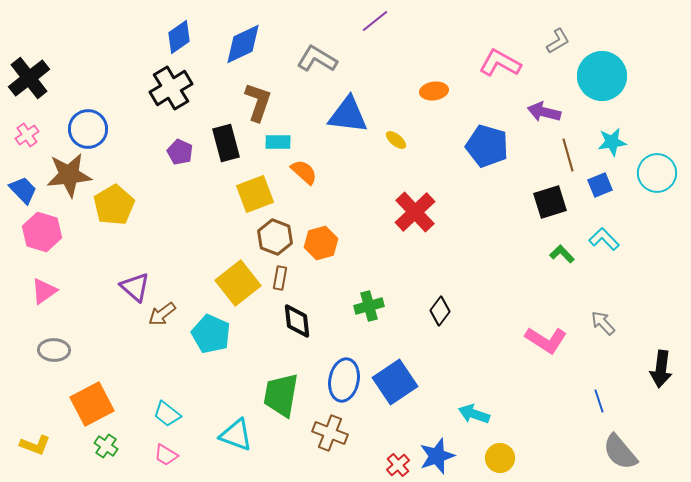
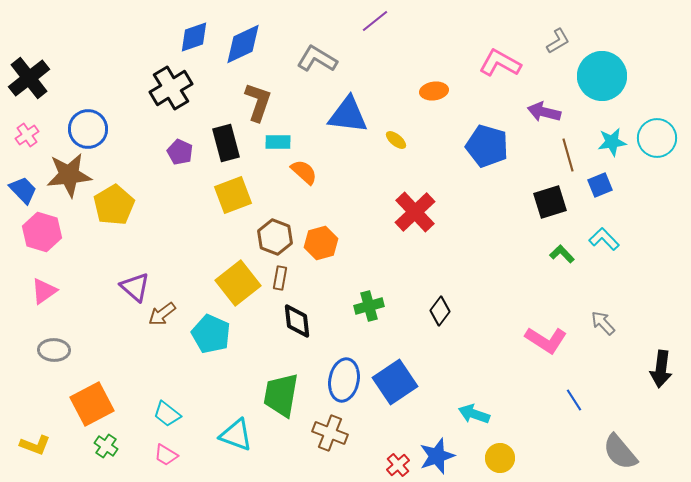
blue diamond at (179, 37): moved 15 px right; rotated 16 degrees clockwise
cyan circle at (657, 173): moved 35 px up
yellow square at (255, 194): moved 22 px left, 1 px down
blue line at (599, 401): moved 25 px left, 1 px up; rotated 15 degrees counterclockwise
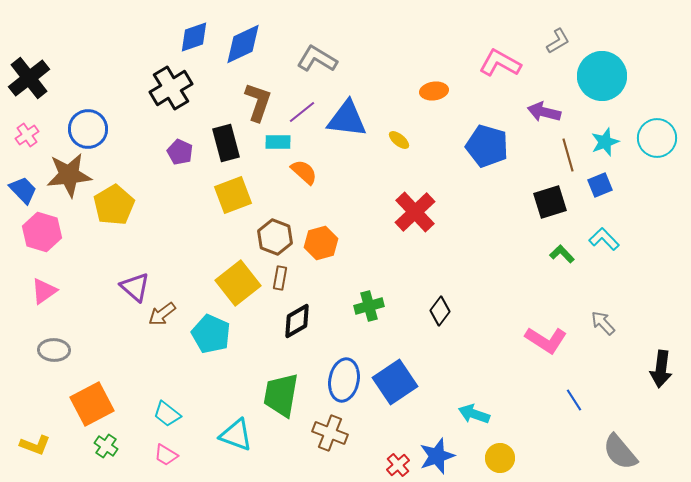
purple line at (375, 21): moved 73 px left, 91 px down
blue triangle at (348, 115): moved 1 px left, 4 px down
yellow ellipse at (396, 140): moved 3 px right
cyan star at (612, 142): moved 7 px left; rotated 12 degrees counterclockwise
black diamond at (297, 321): rotated 66 degrees clockwise
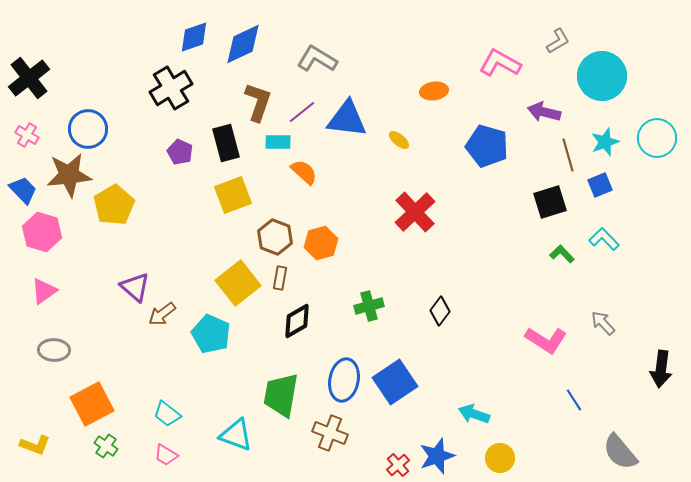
pink cross at (27, 135): rotated 25 degrees counterclockwise
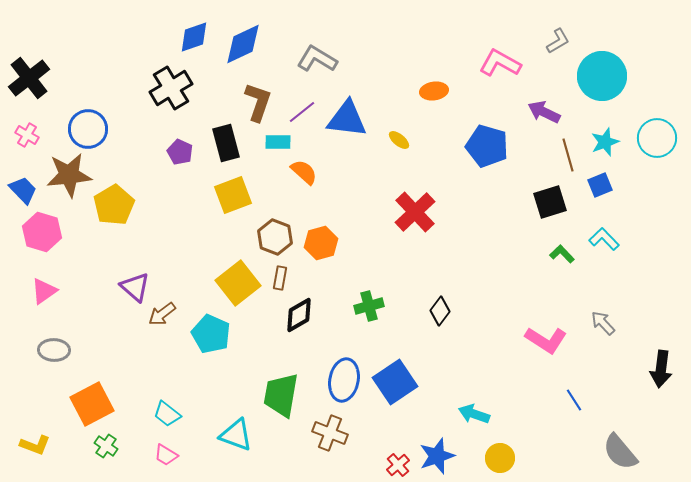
purple arrow at (544, 112): rotated 12 degrees clockwise
black diamond at (297, 321): moved 2 px right, 6 px up
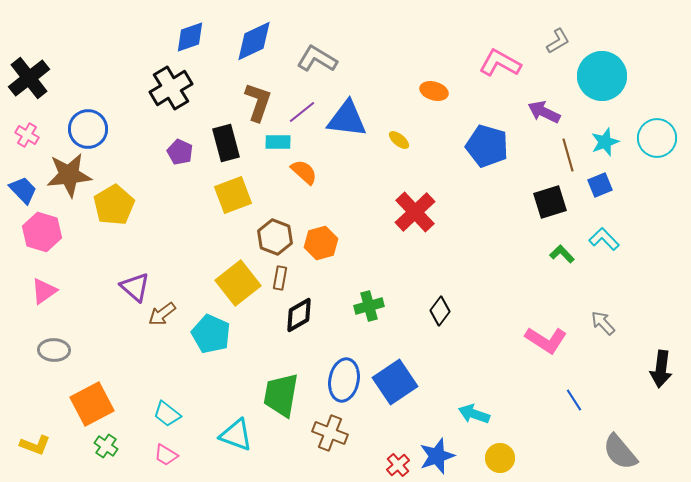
blue diamond at (194, 37): moved 4 px left
blue diamond at (243, 44): moved 11 px right, 3 px up
orange ellipse at (434, 91): rotated 24 degrees clockwise
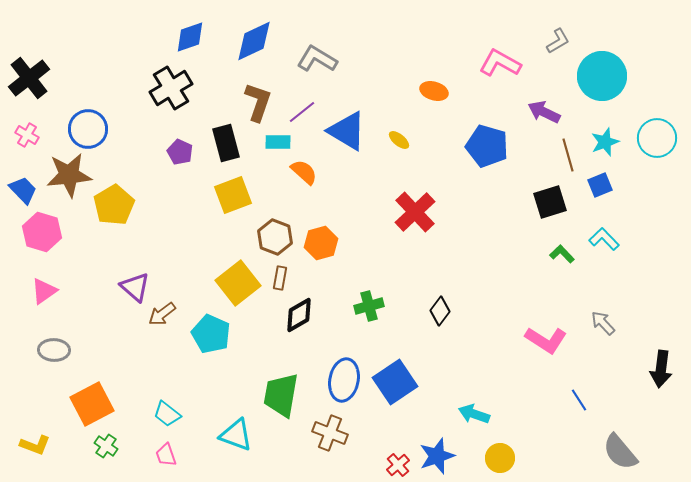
blue triangle at (347, 119): moved 12 px down; rotated 24 degrees clockwise
blue line at (574, 400): moved 5 px right
pink trapezoid at (166, 455): rotated 40 degrees clockwise
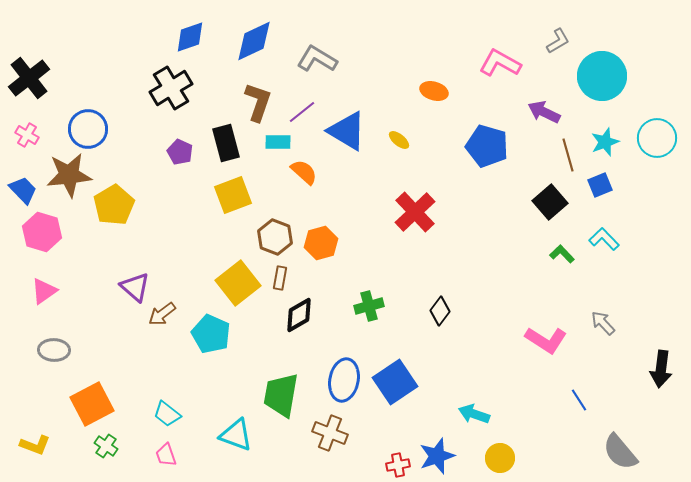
black square at (550, 202): rotated 24 degrees counterclockwise
red cross at (398, 465): rotated 30 degrees clockwise
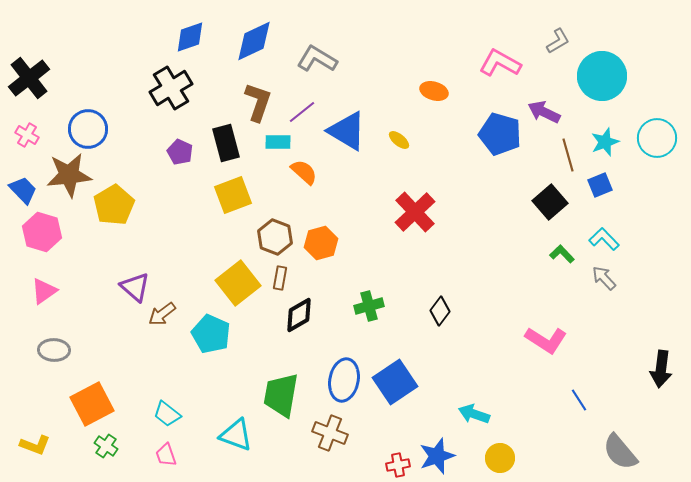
blue pentagon at (487, 146): moved 13 px right, 12 px up
gray arrow at (603, 323): moved 1 px right, 45 px up
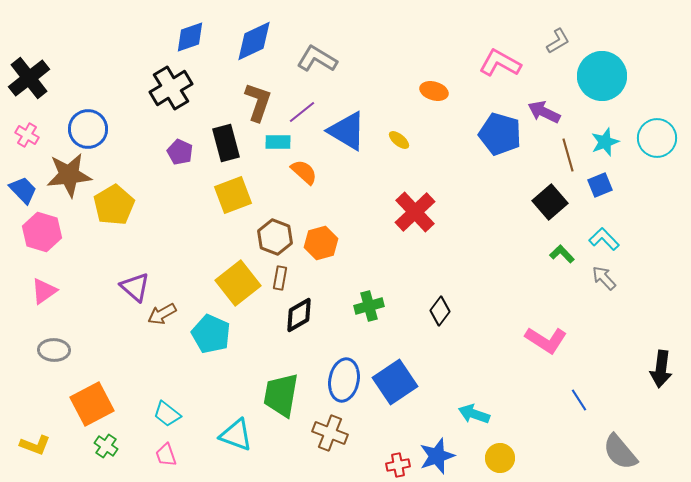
brown arrow at (162, 314): rotated 8 degrees clockwise
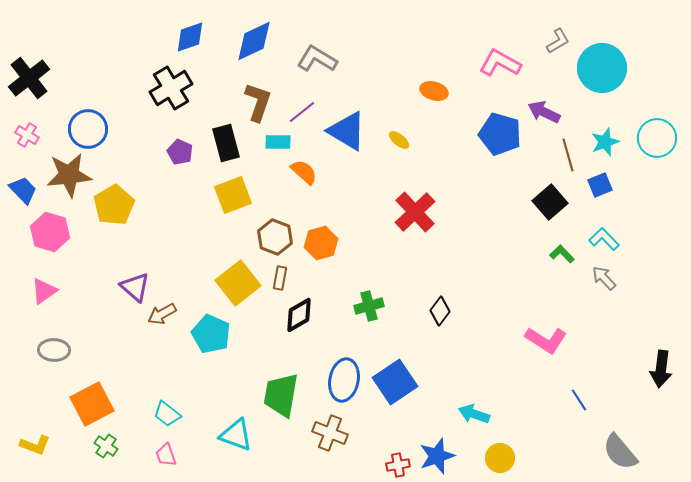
cyan circle at (602, 76): moved 8 px up
pink hexagon at (42, 232): moved 8 px right
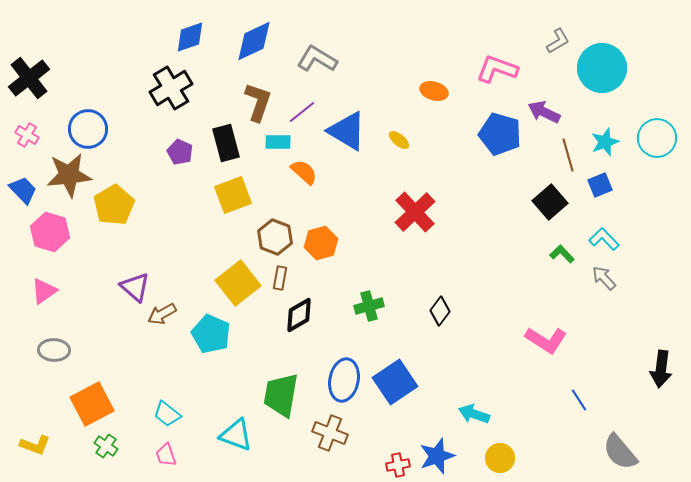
pink L-shape at (500, 63): moved 3 px left, 6 px down; rotated 9 degrees counterclockwise
